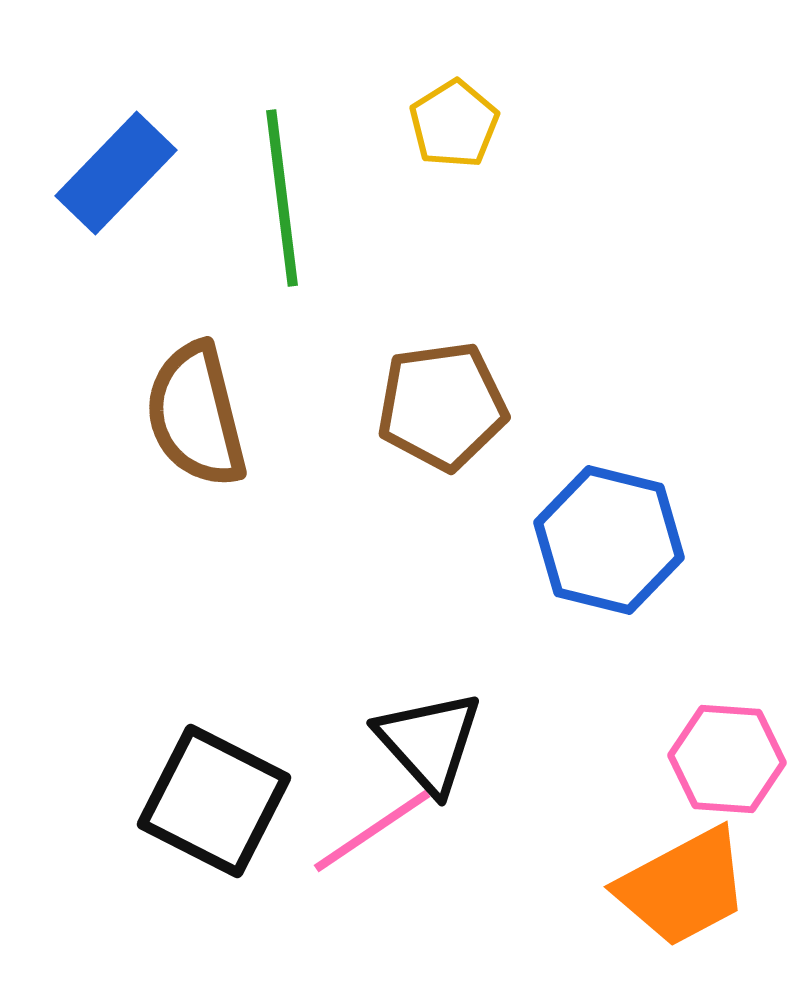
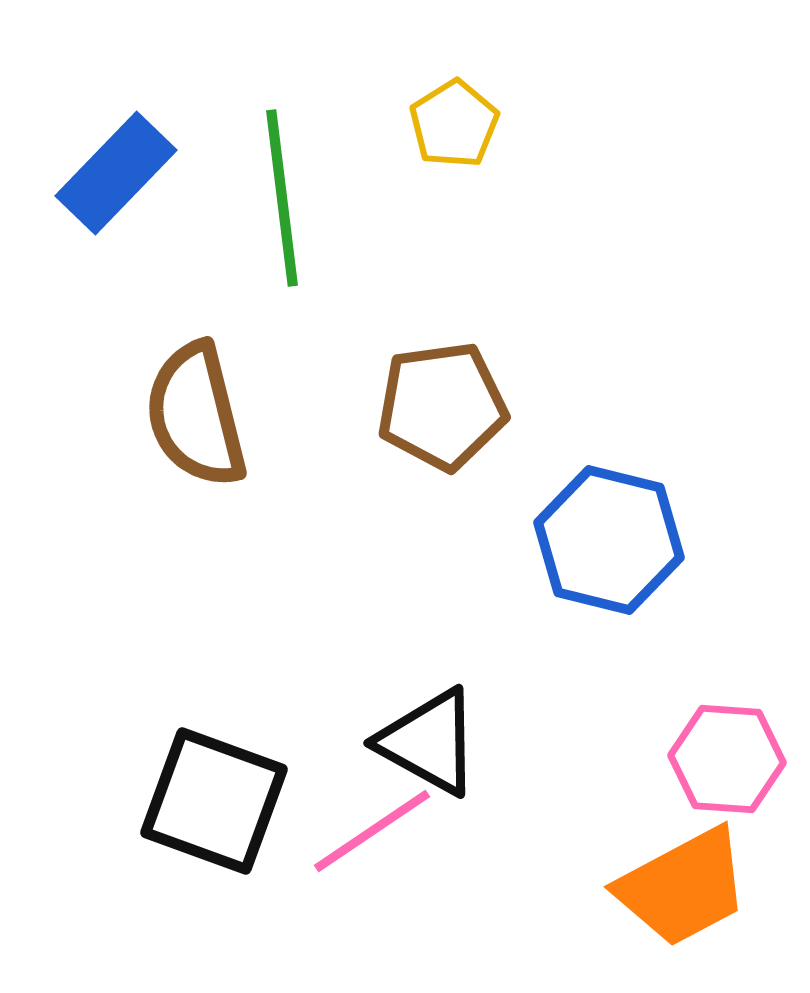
black triangle: rotated 19 degrees counterclockwise
black square: rotated 7 degrees counterclockwise
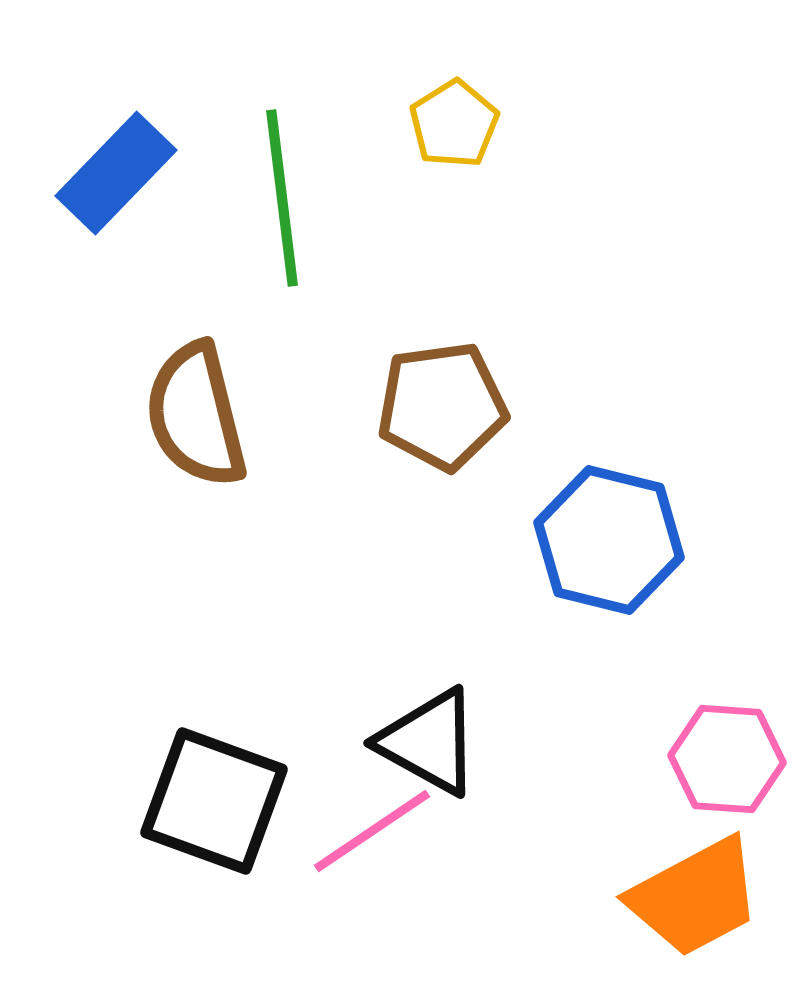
orange trapezoid: moved 12 px right, 10 px down
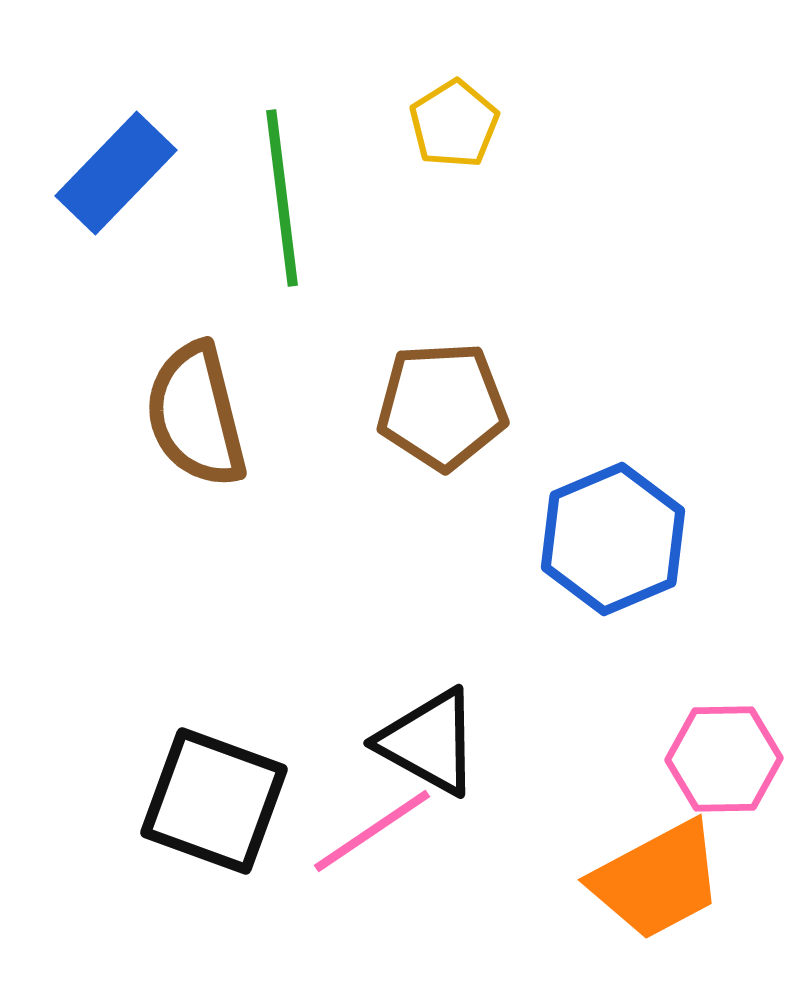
brown pentagon: rotated 5 degrees clockwise
blue hexagon: moved 4 px right, 1 px up; rotated 23 degrees clockwise
pink hexagon: moved 3 px left; rotated 5 degrees counterclockwise
orange trapezoid: moved 38 px left, 17 px up
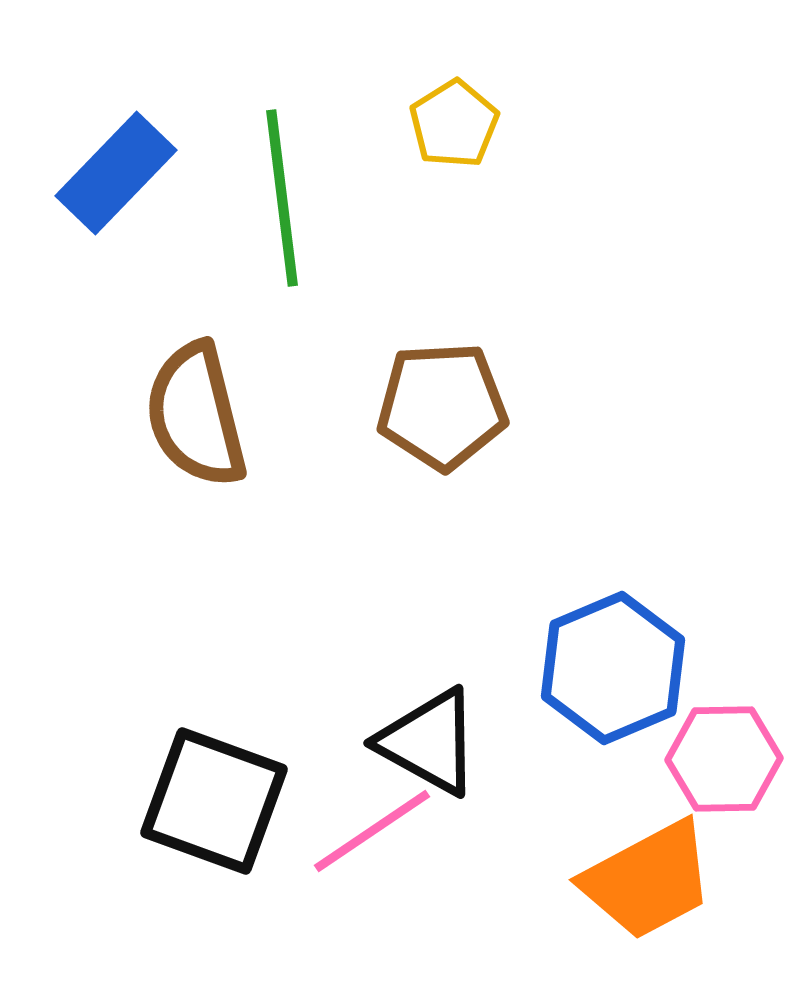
blue hexagon: moved 129 px down
orange trapezoid: moved 9 px left
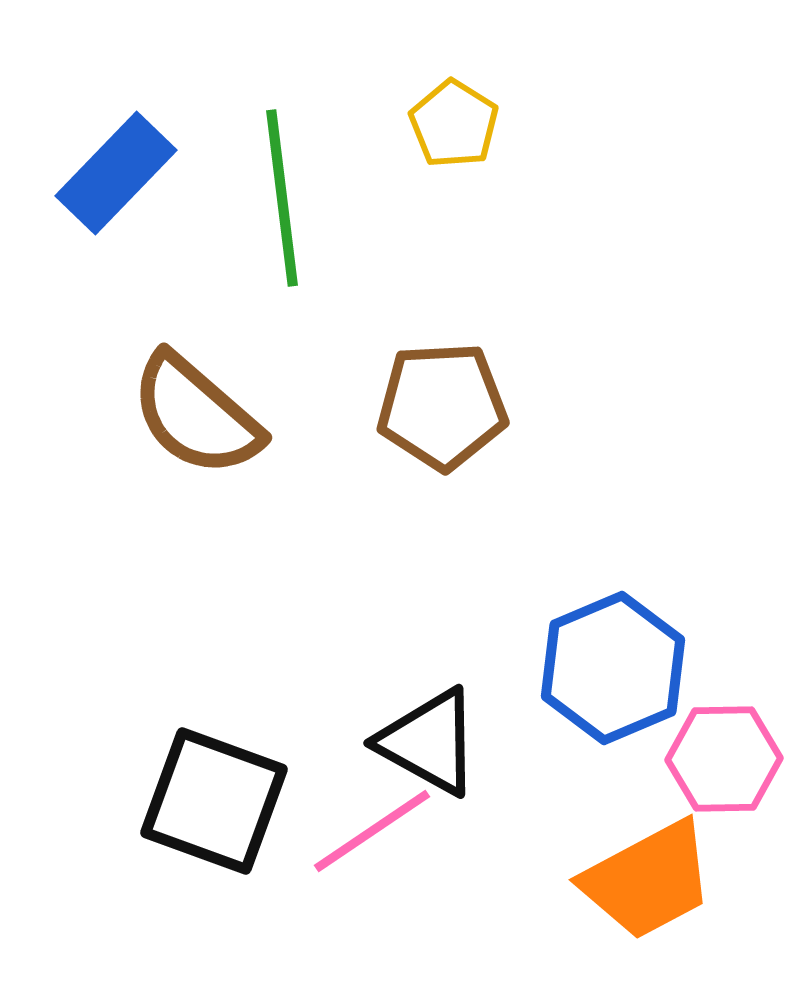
yellow pentagon: rotated 8 degrees counterclockwise
brown semicircle: rotated 35 degrees counterclockwise
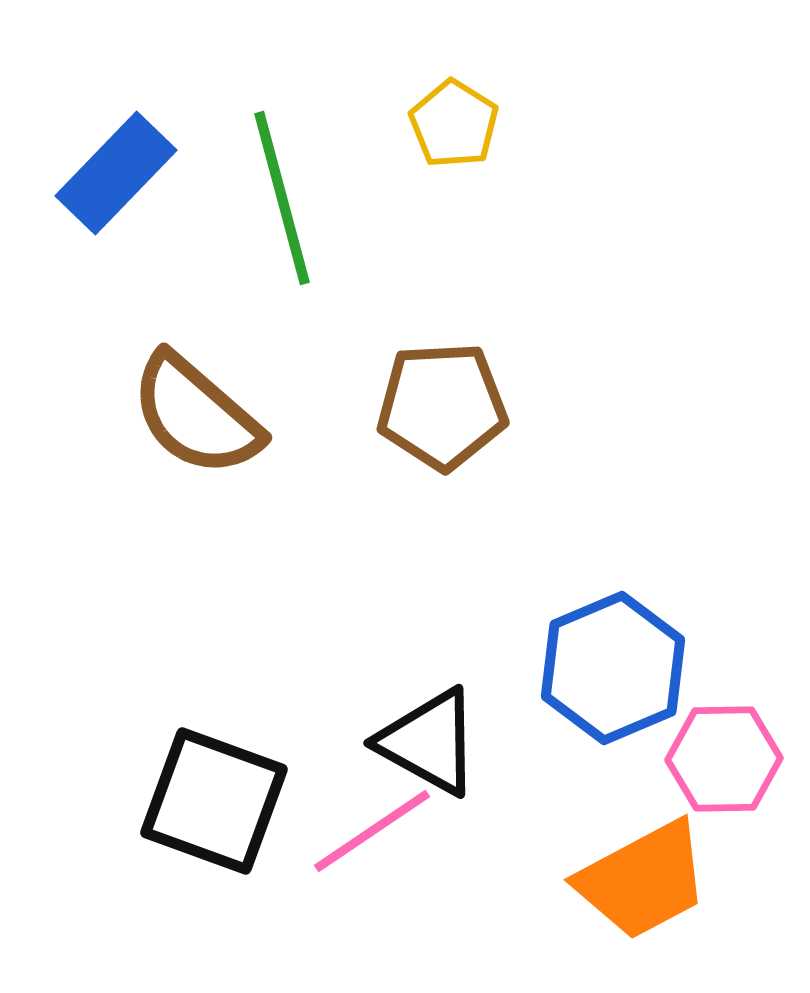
green line: rotated 8 degrees counterclockwise
orange trapezoid: moved 5 px left
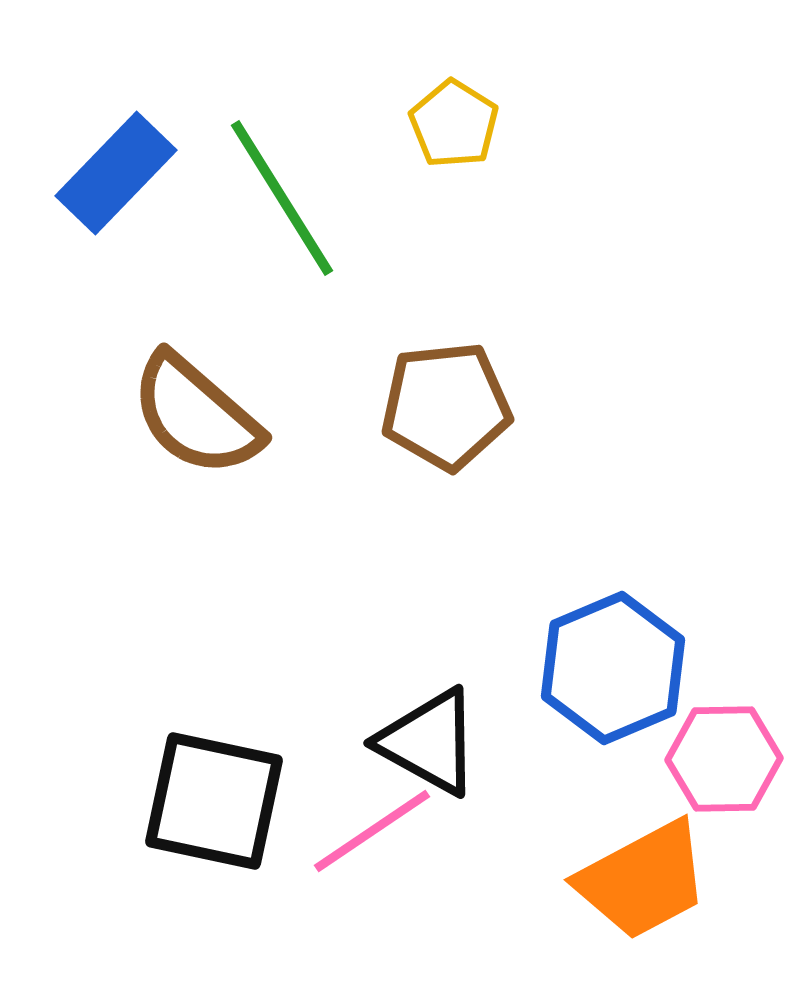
green line: rotated 17 degrees counterclockwise
brown pentagon: moved 4 px right; rotated 3 degrees counterclockwise
black square: rotated 8 degrees counterclockwise
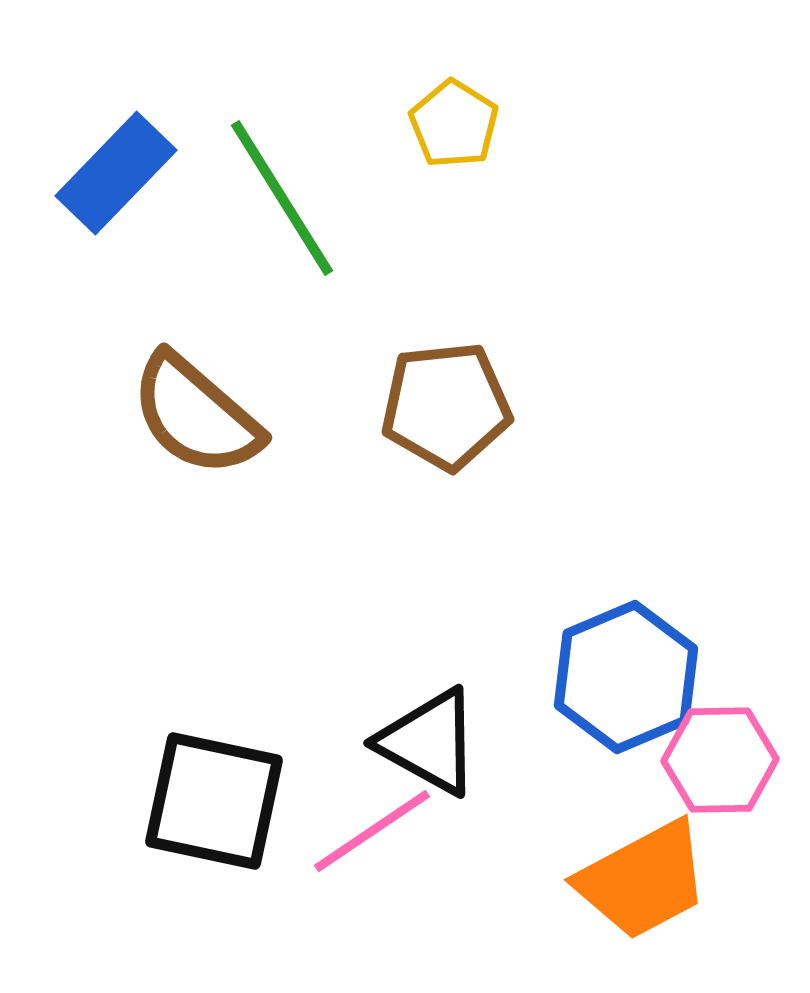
blue hexagon: moved 13 px right, 9 px down
pink hexagon: moved 4 px left, 1 px down
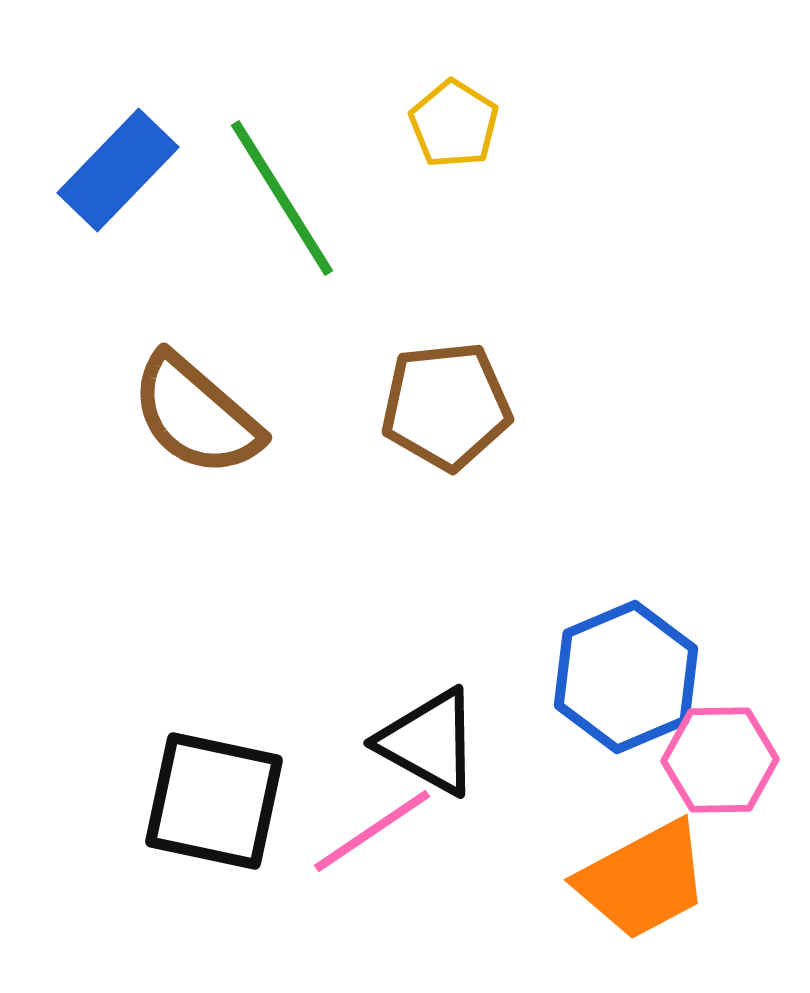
blue rectangle: moved 2 px right, 3 px up
